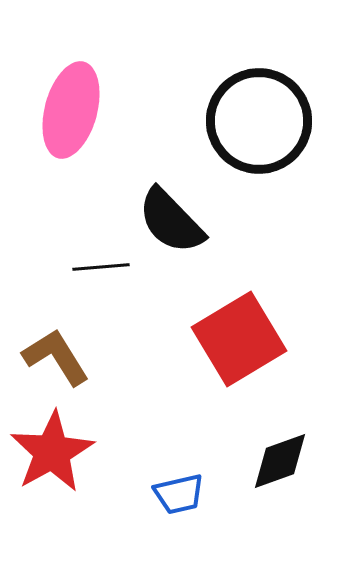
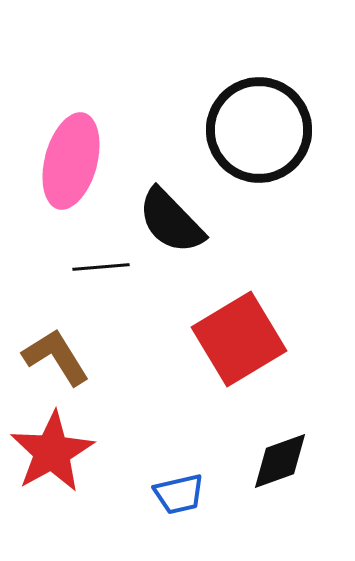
pink ellipse: moved 51 px down
black circle: moved 9 px down
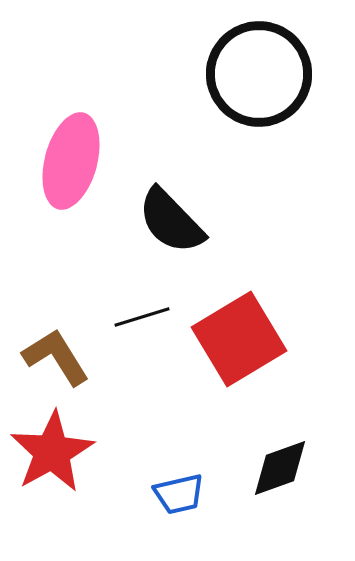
black circle: moved 56 px up
black line: moved 41 px right, 50 px down; rotated 12 degrees counterclockwise
black diamond: moved 7 px down
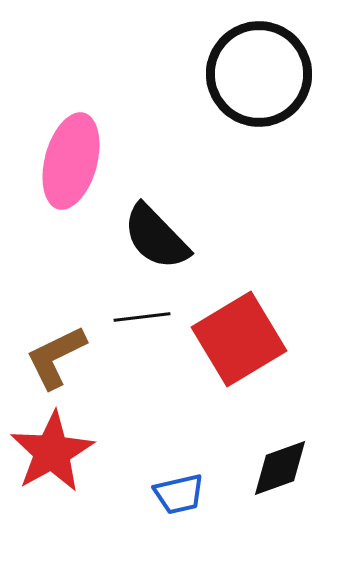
black semicircle: moved 15 px left, 16 px down
black line: rotated 10 degrees clockwise
brown L-shape: rotated 84 degrees counterclockwise
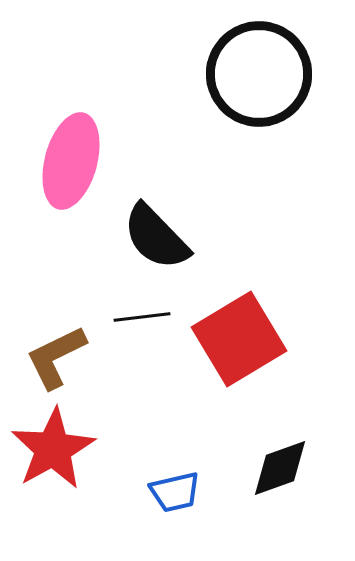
red star: moved 1 px right, 3 px up
blue trapezoid: moved 4 px left, 2 px up
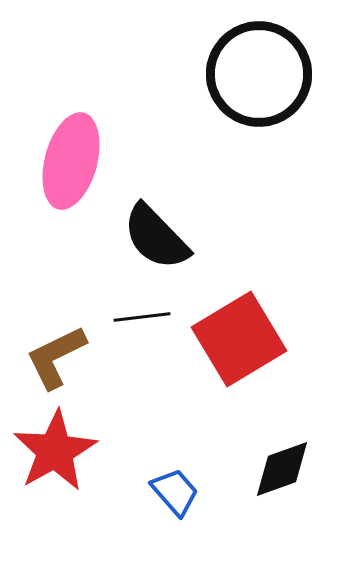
red star: moved 2 px right, 2 px down
black diamond: moved 2 px right, 1 px down
blue trapezoid: rotated 118 degrees counterclockwise
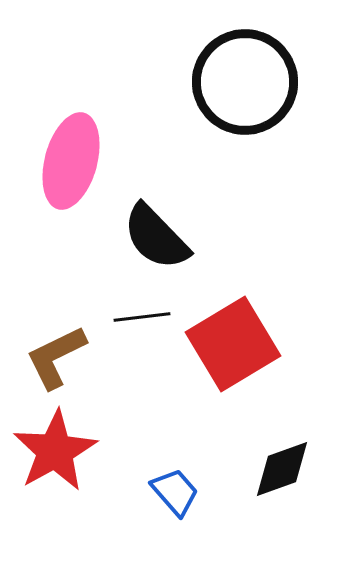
black circle: moved 14 px left, 8 px down
red square: moved 6 px left, 5 px down
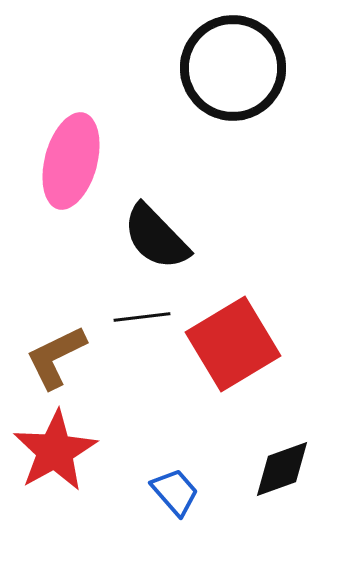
black circle: moved 12 px left, 14 px up
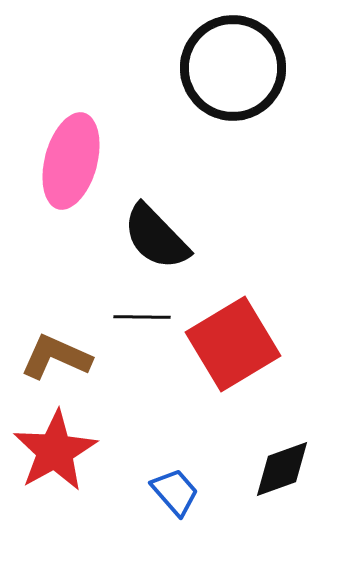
black line: rotated 8 degrees clockwise
brown L-shape: rotated 50 degrees clockwise
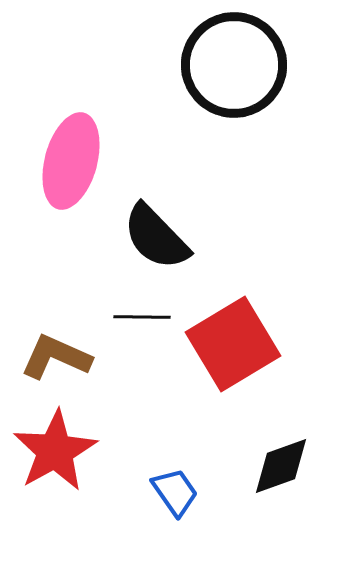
black circle: moved 1 px right, 3 px up
black diamond: moved 1 px left, 3 px up
blue trapezoid: rotated 6 degrees clockwise
